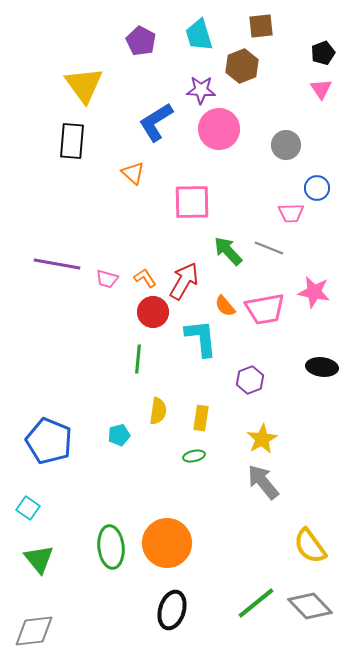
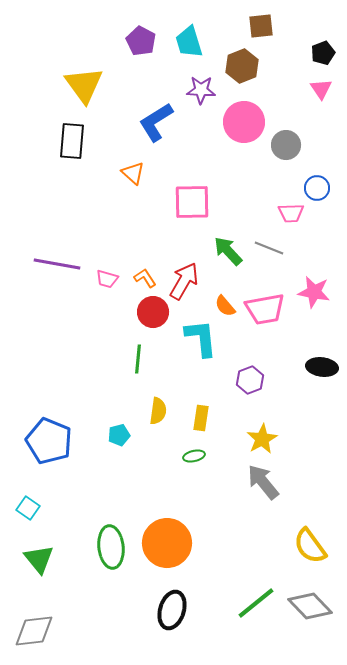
cyan trapezoid at (199, 35): moved 10 px left, 7 px down
pink circle at (219, 129): moved 25 px right, 7 px up
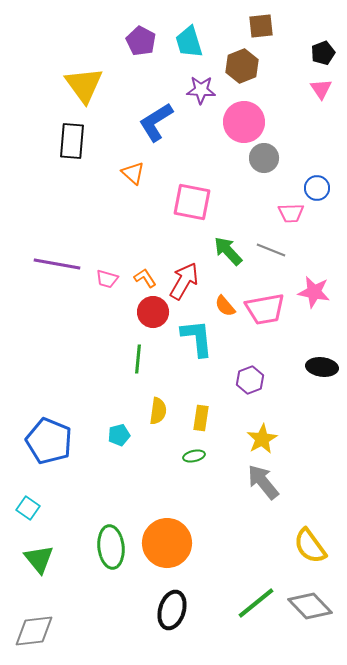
gray circle at (286, 145): moved 22 px left, 13 px down
pink square at (192, 202): rotated 12 degrees clockwise
gray line at (269, 248): moved 2 px right, 2 px down
cyan L-shape at (201, 338): moved 4 px left
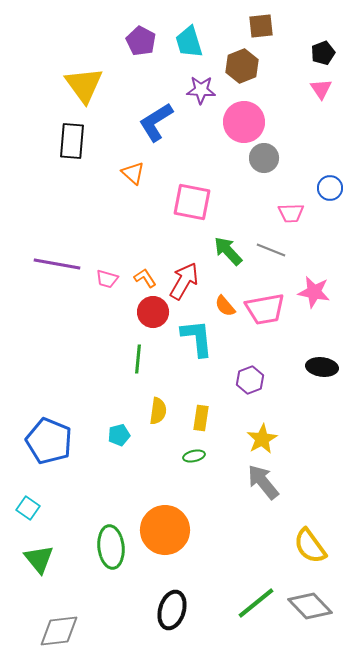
blue circle at (317, 188): moved 13 px right
orange circle at (167, 543): moved 2 px left, 13 px up
gray diamond at (34, 631): moved 25 px right
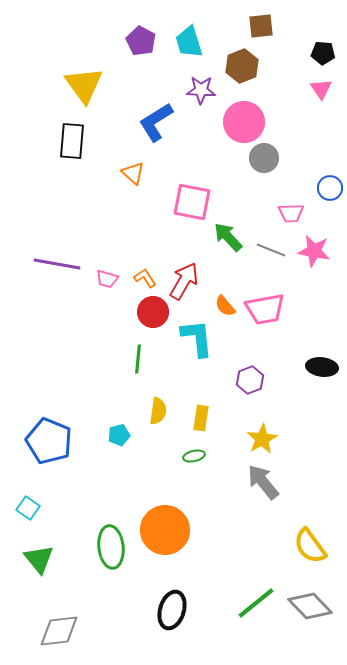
black pentagon at (323, 53): rotated 25 degrees clockwise
green arrow at (228, 251): moved 14 px up
pink star at (314, 292): moved 41 px up
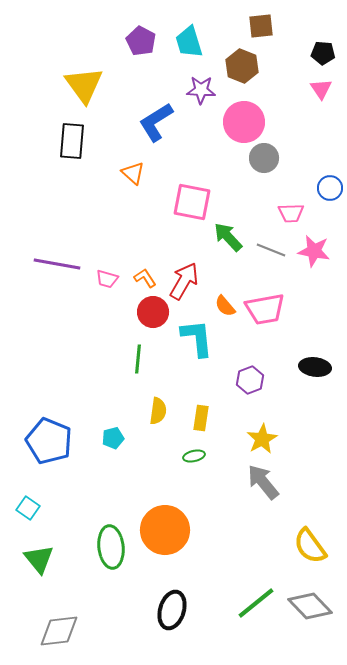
brown hexagon at (242, 66): rotated 16 degrees counterclockwise
black ellipse at (322, 367): moved 7 px left
cyan pentagon at (119, 435): moved 6 px left, 3 px down
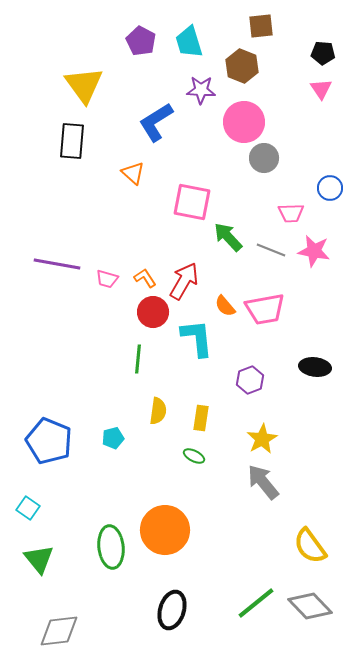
green ellipse at (194, 456): rotated 40 degrees clockwise
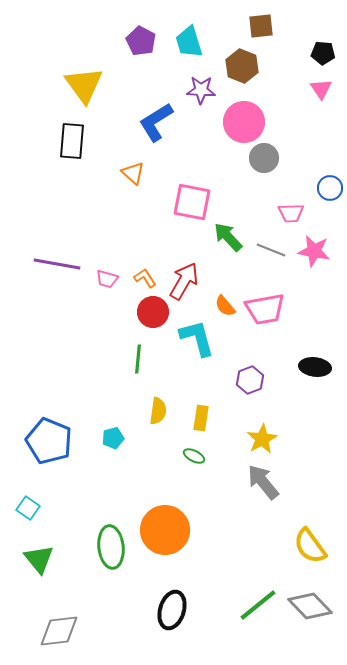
cyan L-shape at (197, 338): rotated 9 degrees counterclockwise
green line at (256, 603): moved 2 px right, 2 px down
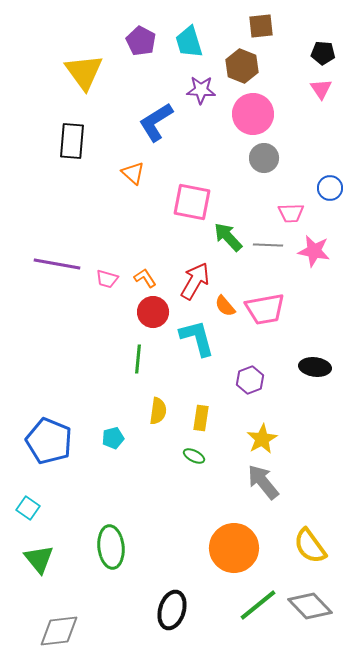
yellow triangle at (84, 85): moved 13 px up
pink circle at (244, 122): moved 9 px right, 8 px up
gray line at (271, 250): moved 3 px left, 5 px up; rotated 20 degrees counterclockwise
red arrow at (184, 281): moved 11 px right
orange circle at (165, 530): moved 69 px right, 18 px down
